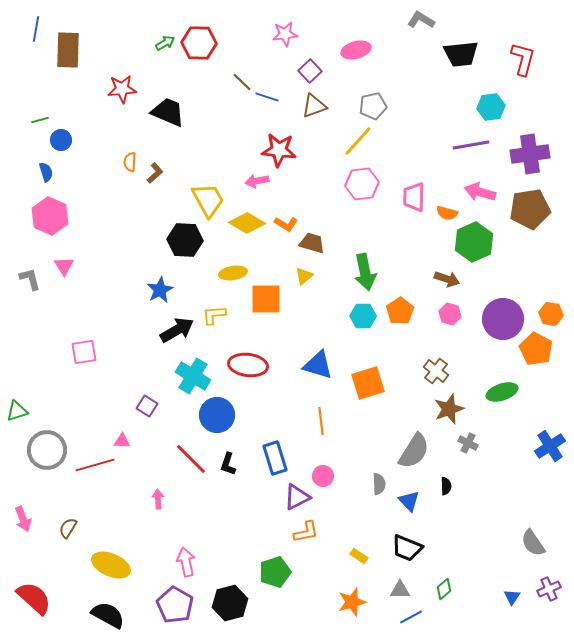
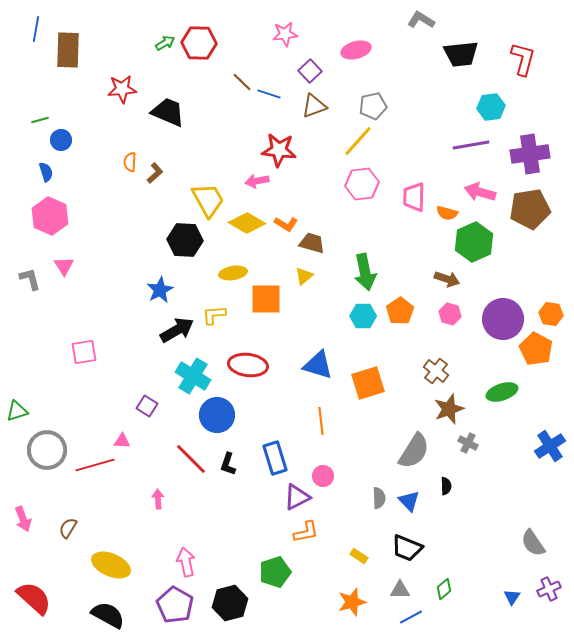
blue line at (267, 97): moved 2 px right, 3 px up
gray semicircle at (379, 484): moved 14 px down
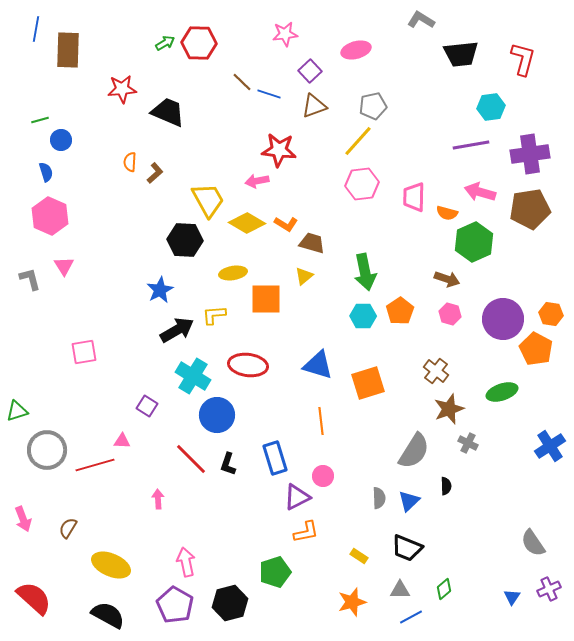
blue triangle at (409, 501): rotated 30 degrees clockwise
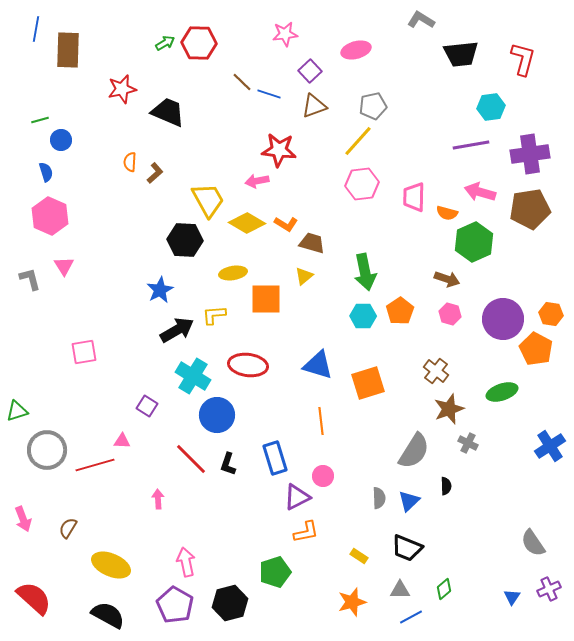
red star at (122, 89): rotated 8 degrees counterclockwise
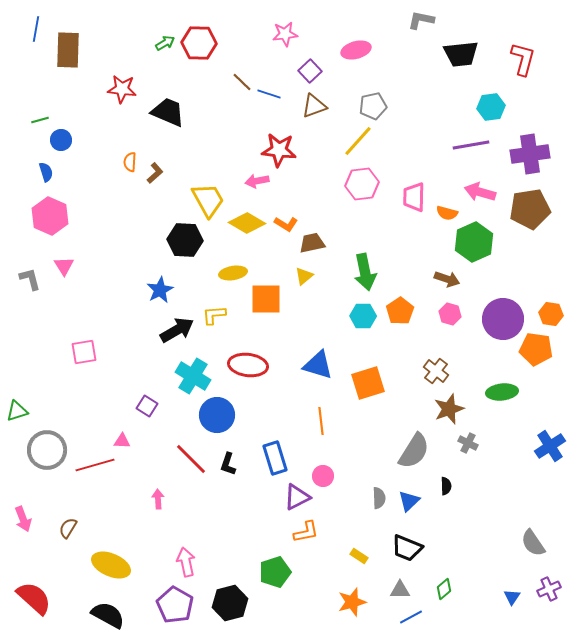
gray L-shape at (421, 20): rotated 20 degrees counterclockwise
red star at (122, 89): rotated 20 degrees clockwise
brown trapezoid at (312, 243): rotated 28 degrees counterclockwise
orange pentagon at (536, 349): rotated 20 degrees counterclockwise
green ellipse at (502, 392): rotated 12 degrees clockwise
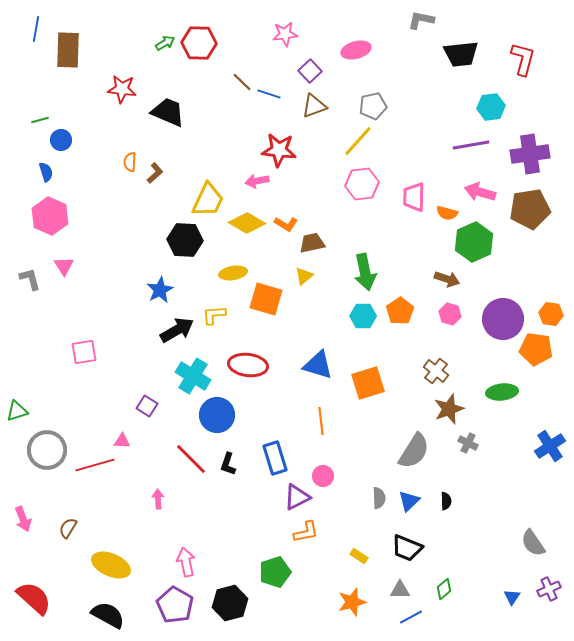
yellow trapezoid at (208, 200): rotated 54 degrees clockwise
orange square at (266, 299): rotated 16 degrees clockwise
black semicircle at (446, 486): moved 15 px down
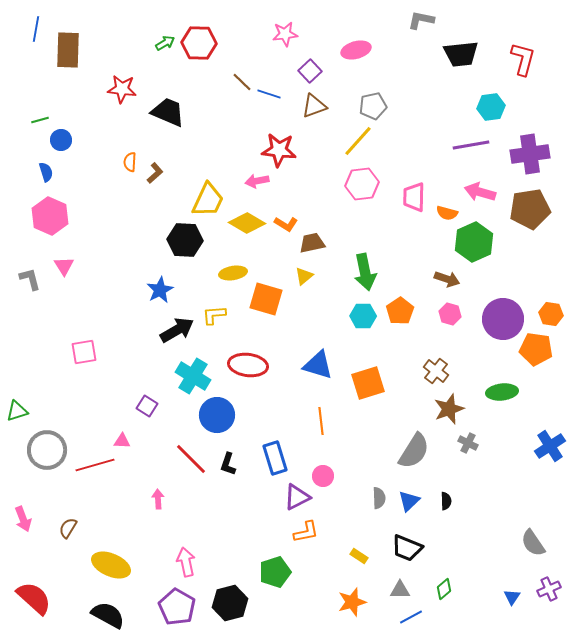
purple pentagon at (175, 605): moved 2 px right, 2 px down
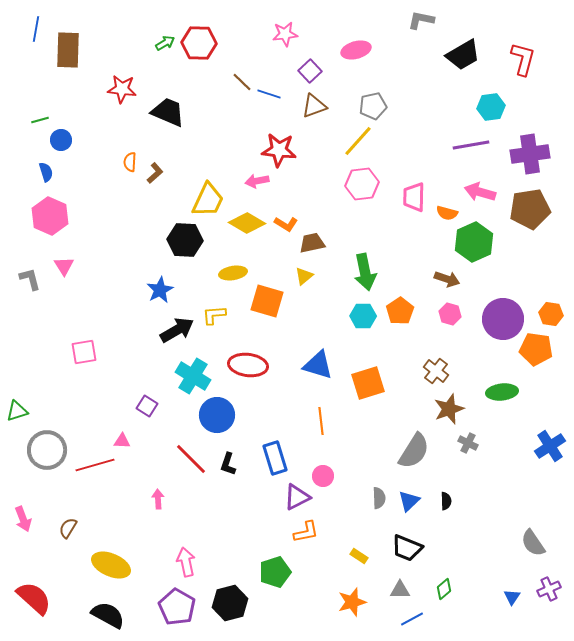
black trapezoid at (461, 54): moved 2 px right, 1 px down; rotated 24 degrees counterclockwise
orange square at (266, 299): moved 1 px right, 2 px down
blue line at (411, 617): moved 1 px right, 2 px down
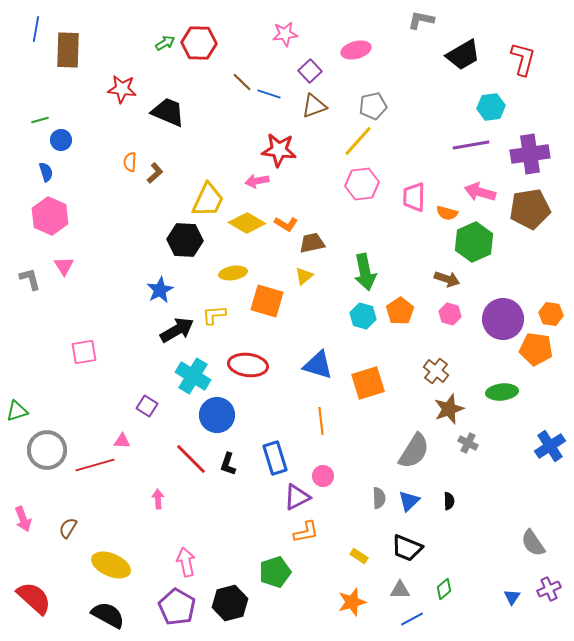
cyan hexagon at (363, 316): rotated 15 degrees clockwise
black semicircle at (446, 501): moved 3 px right
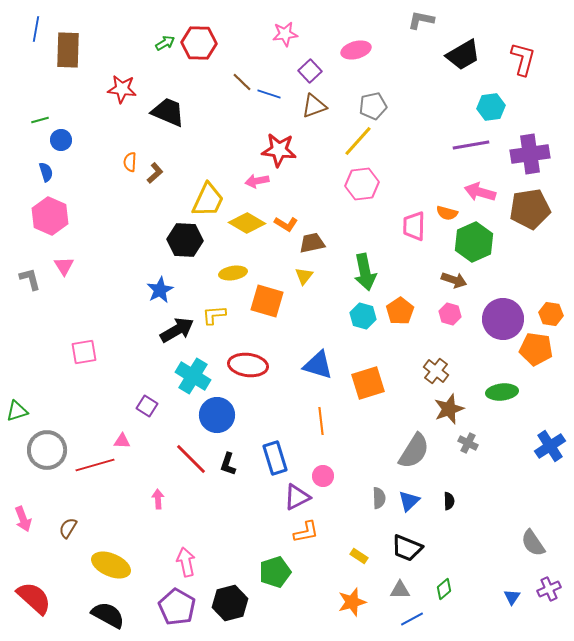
pink trapezoid at (414, 197): moved 29 px down
yellow triangle at (304, 276): rotated 12 degrees counterclockwise
brown arrow at (447, 279): moved 7 px right, 1 px down
